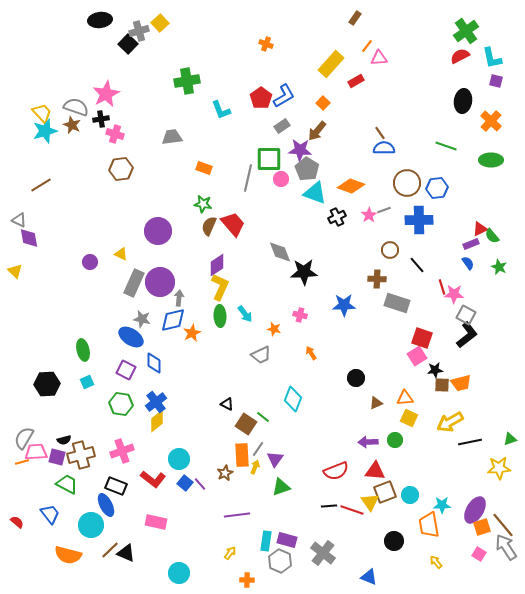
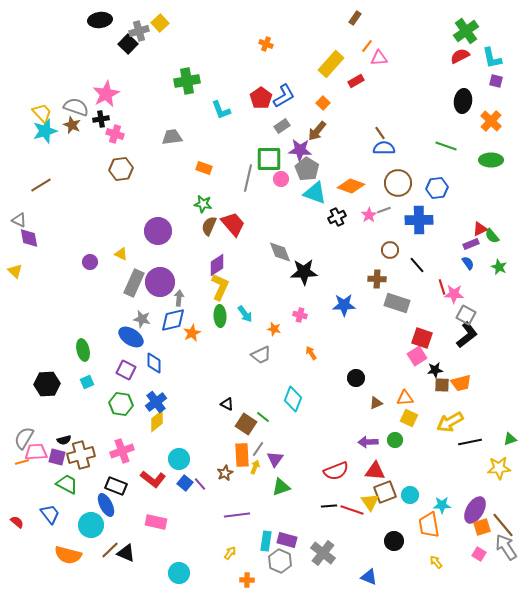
brown circle at (407, 183): moved 9 px left
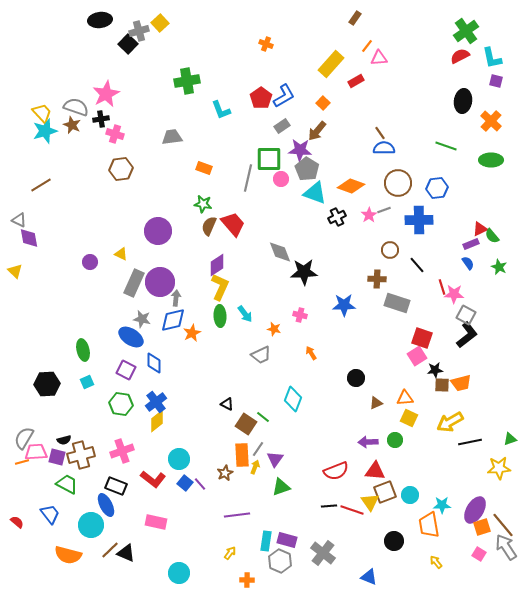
gray arrow at (179, 298): moved 3 px left
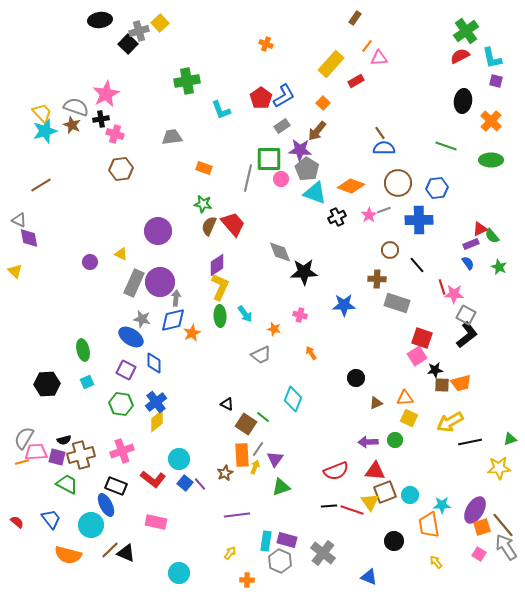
blue trapezoid at (50, 514): moved 1 px right, 5 px down
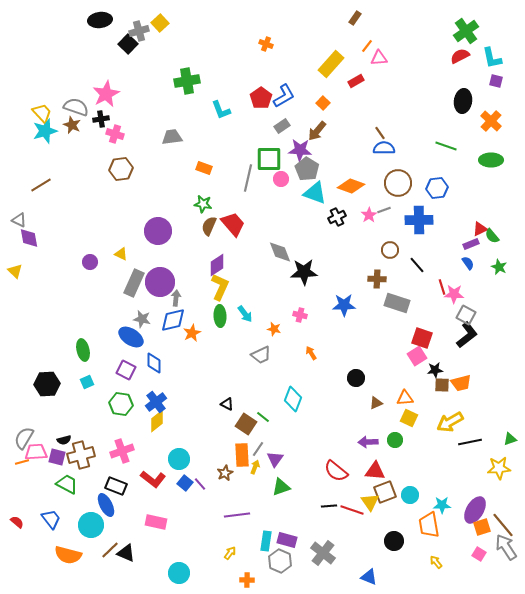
red semicircle at (336, 471): rotated 60 degrees clockwise
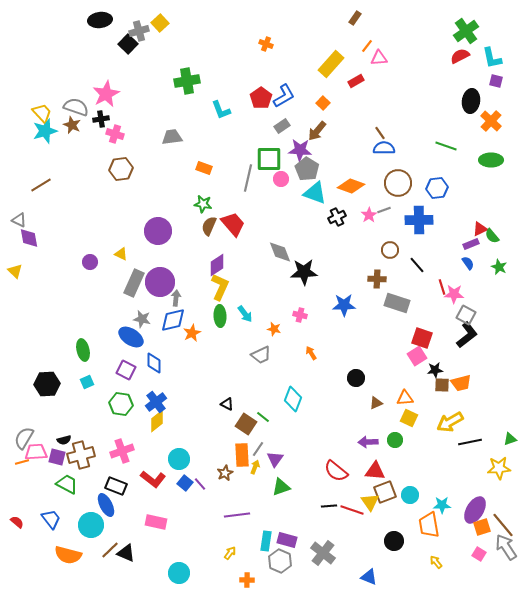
black ellipse at (463, 101): moved 8 px right
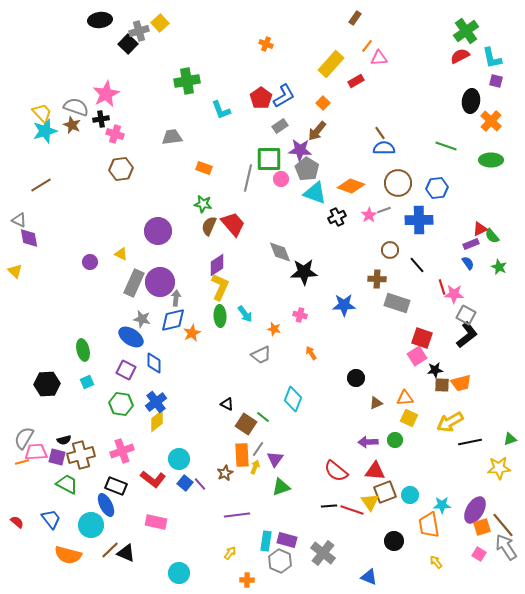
gray rectangle at (282, 126): moved 2 px left
